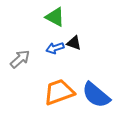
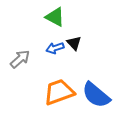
black triangle: rotated 28 degrees clockwise
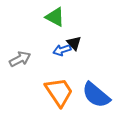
blue arrow: moved 7 px right, 2 px down
gray arrow: rotated 15 degrees clockwise
orange trapezoid: rotated 76 degrees clockwise
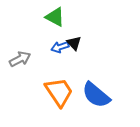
blue arrow: moved 2 px left, 3 px up
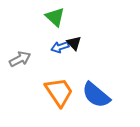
green triangle: rotated 15 degrees clockwise
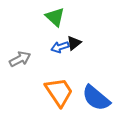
black triangle: rotated 35 degrees clockwise
blue semicircle: moved 3 px down
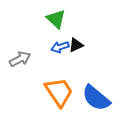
green triangle: moved 1 px right, 2 px down
black triangle: moved 2 px right, 2 px down; rotated 14 degrees clockwise
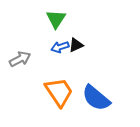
green triangle: rotated 20 degrees clockwise
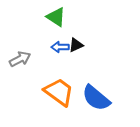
green triangle: moved 2 px up; rotated 30 degrees counterclockwise
blue arrow: rotated 18 degrees clockwise
orange trapezoid: rotated 20 degrees counterclockwise
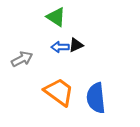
gray arrow: moved 2 px right
blue semicircle: rotated 44 degrees clockwise
